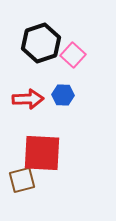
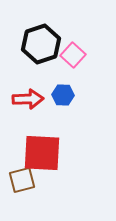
black hexagon: moved 1 px down
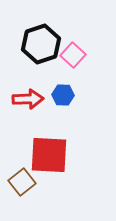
red square: moved 7 px right, 2 px down
brown square: moved 2 px down; rotated 24 degrees counterclockwise
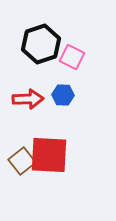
pink square: moved 1 px left, 2 px down; rotated 15 degrees counterclockwise
brown square: moved 21 px up
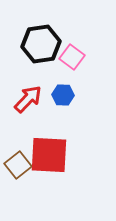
black hexagon: rotated 9 degrees clockwise
pink square: rotated 10 degrees clockwise
red arrow: rotated 44 degrees counterclockwise
brown square: moved 4 px left, 4 px down
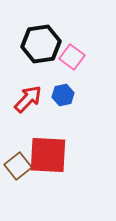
blue hexagon: rotated 15 degrees counterclockwise
red square: moved 1 px left
brown square: moved 1 px down
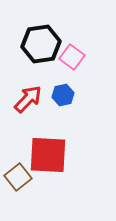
brown square: moved 11 px down
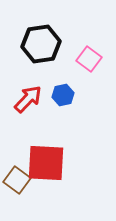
pink square: moved 17 px right, 2 px down
red square: moved 2 px left, 8 px down
brown square: moved 1 px left, 3 px down; rotated 16 degrees counterclockwise
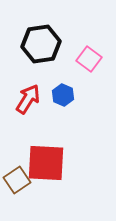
blue hexagon: rotated 25 degrees counterclockwise
red arrow: rotated 12 degrees counterclockwise
brown square: rotated 20 degrees clockwise
